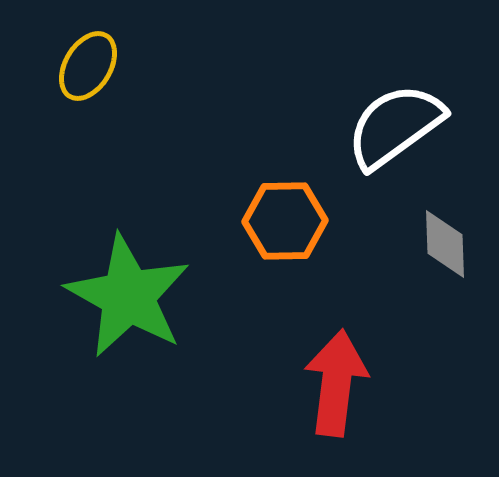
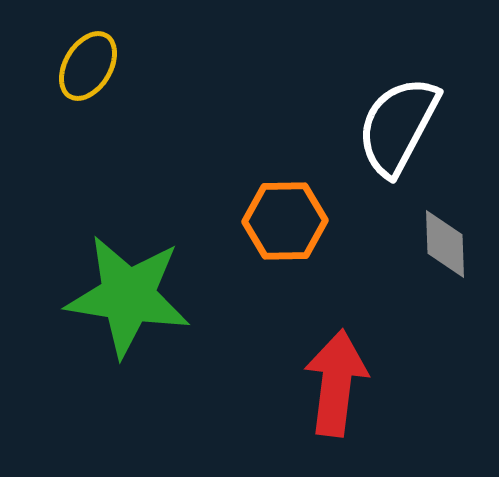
white semicircle: moved 3 px right; rotated 26 degrees counterclockwise
green star: rotated 20 degrees counterclockwise
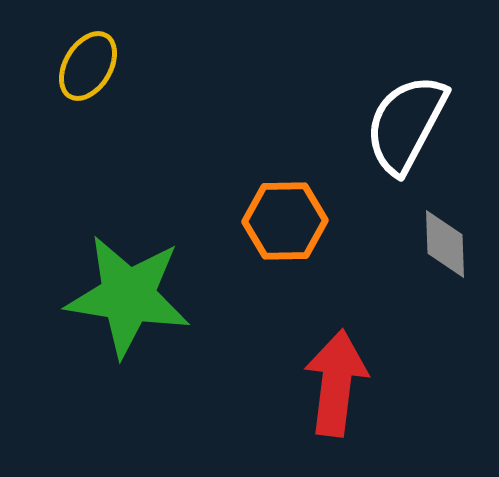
white semicircle: moved 8 px right, 2 px up
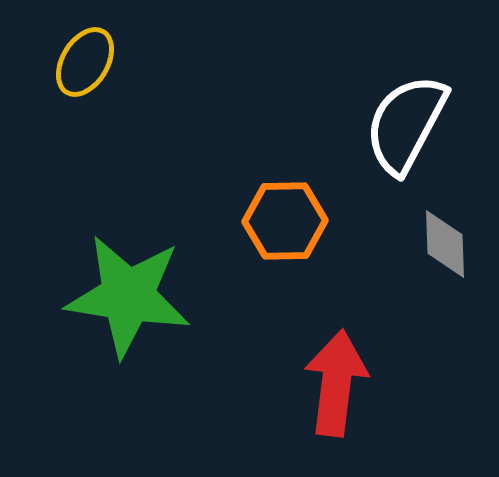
yellow ellipse: moved 3 px left, 4 px up
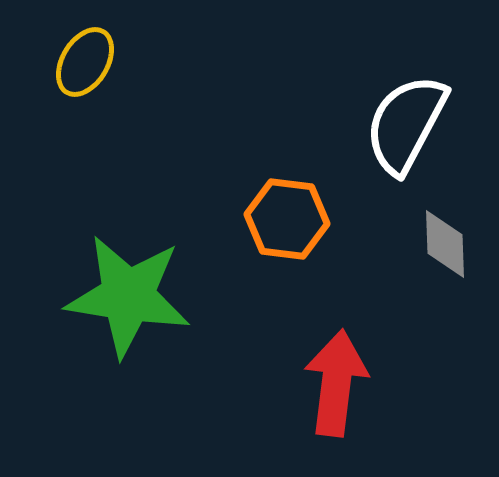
orange hexagon: moved 2 px right, 2 px up; rotated 8 degrees clockwise
